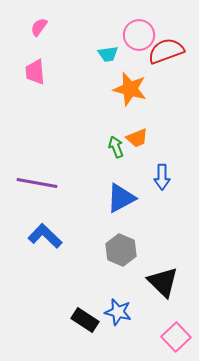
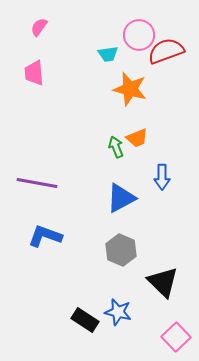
pink trapezoid: moved 1 px left, 1 px down
blue L-shape: rotated 24 degrees counterclockwise
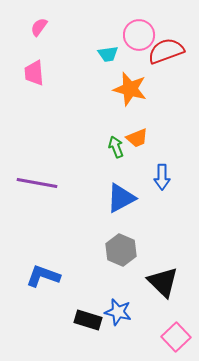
blue L-shape: moved 2 px left, 40 px down
black rectangle: moved 3 px right; rotated 16 degrees counterclockwise
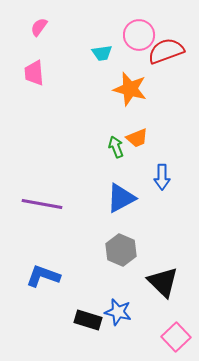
cyan trapezoid: moved 6 px left, 1 px up
purple line: moved 5 px right, 21 px down
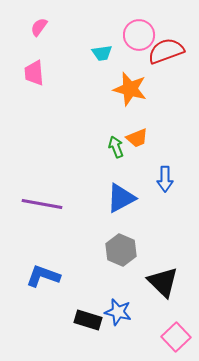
blue arrow: moved 3 px right, 2 px down
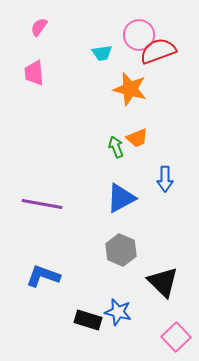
red semicircle: moved 8 px left
